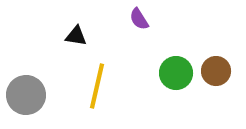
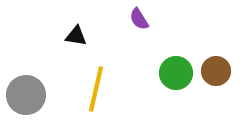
yellow line: moved 1 px left, 3 px down
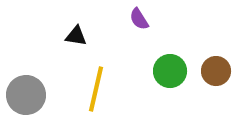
green circle: moved 6 px left, 2 px up
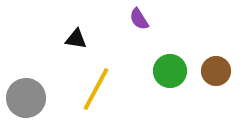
black triangle: moved 3 px down
yellow line: rotated 15 degrees clockwise
gray circle: moved 3 px down
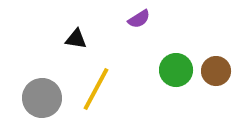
purple semicircle: rotated 90 degrees counterclockwise
green circle: moved 6 px right, 1 px up
gray circle: moved 16 px right
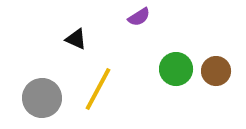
purple semicircle: moved 2 px up
black triangle: rotated 15 degrees clockwise
green circle: moved 1 px up
yellow line: moved 2 px right
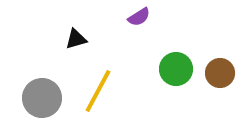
black triangle: rotated 40 degrees counterclockwise
brown circle: moved 4 px right, 2 px down
yellow line: moved 2 px down
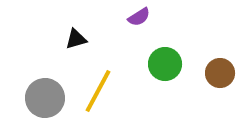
green circle: moved 11 px left, 5 px up
gray circle: moved 3 px right
